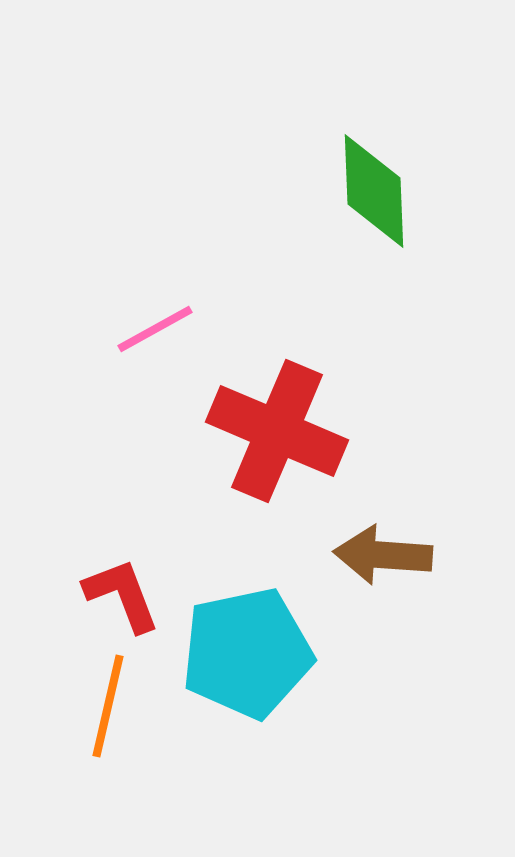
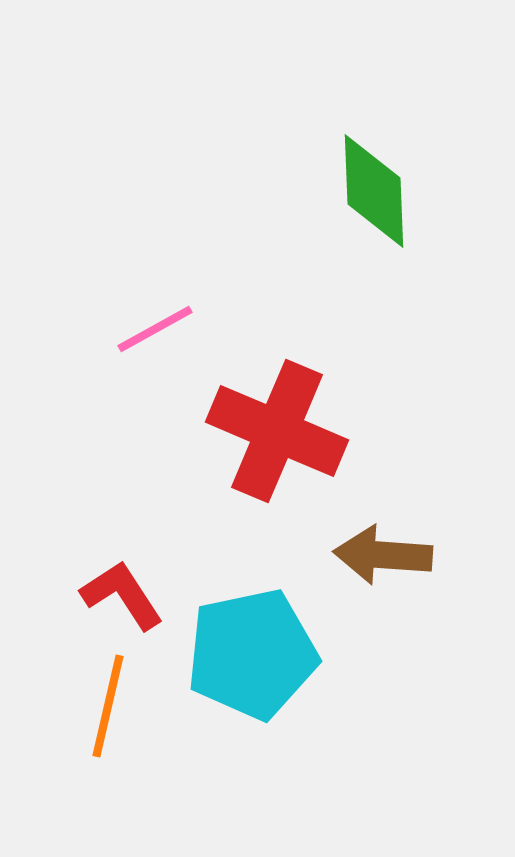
red L-shape: rotated 12 degrees counterclockwise
cyan pentagon: moved 5 px right, 1 px down
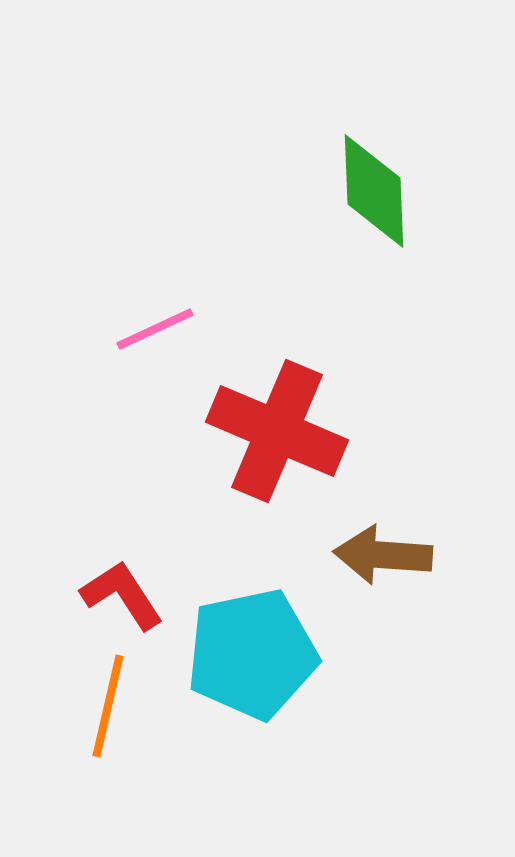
pink line: rotated 4 degrees clockwise
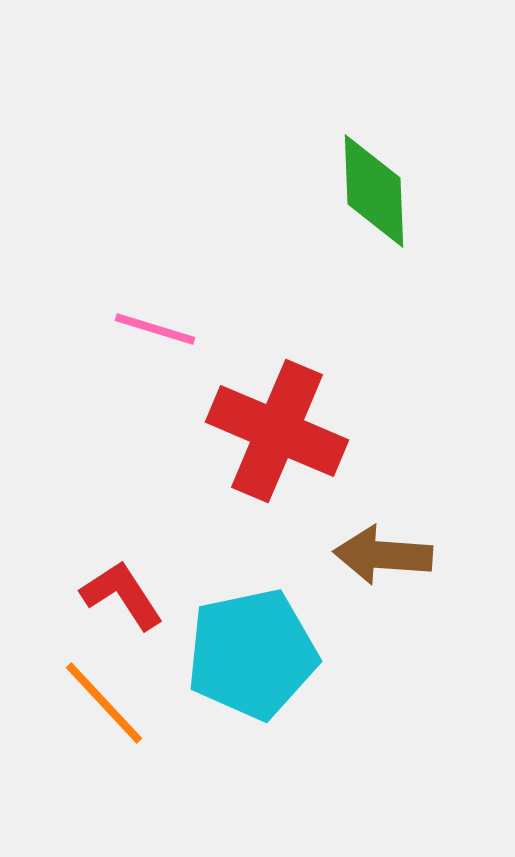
pink line: rotated 42 degrees clockwise
orange line: moved 4 px left, 3 px up; rotated 56 degrees counterclockwise
